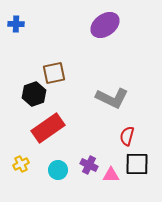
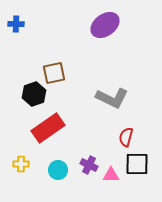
red semicircle: moved 1 px left, 1 px down
yellow cross: rotated 28 degrees clockwise
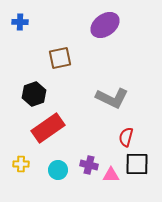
blue cross: moved 4 px right, 2 px up
brown square: moved 6 px right, 15 px up
purple cross: rotated 12 degrees counterclockwise
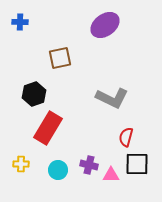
red rectangle: rotated 24 degrees counterclockwise
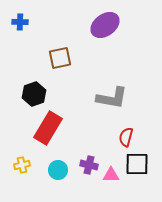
gray L-shape: rotated 16 degrees counterclockwise
yellow cross: moved 1 px right, 1 px down; rotated 14 degrees counterclockwise
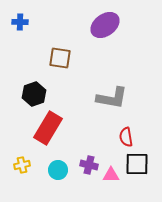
brown square: rotated 20 degrees clockwise
red semicircle: rotated 24 degrees counterclockwise
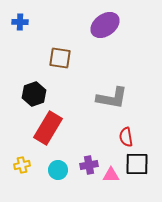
purple cross: rotated 24 degrees counterclockwise
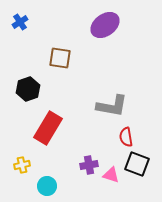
blue cross: rotated 35 degrees counterclockwise
black hexagon: moved 6 px left, 5 px up
gray L-shape: moved 8 px down
black square: rotated 20 degrees clockwise
cyan circle: moved 11 px left, 16 px down
pink triangle: rotated 18 degrees clockwise
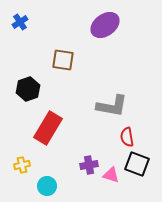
brown square: moved 3 px right, 2 px down
red semicircle: moved 1 px right
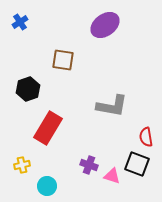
red semicircle: moved 19 px right
purple cross: rotated 30 degrees clockwise
pink triangle: moved 1 px right, 1 px down
